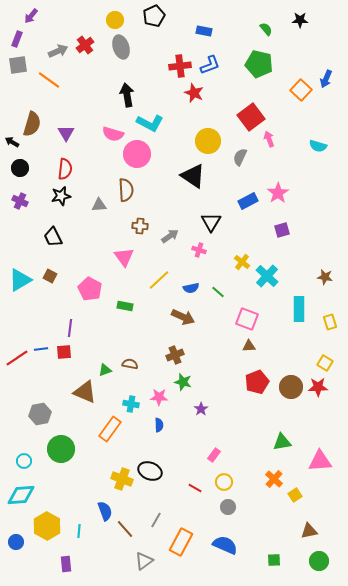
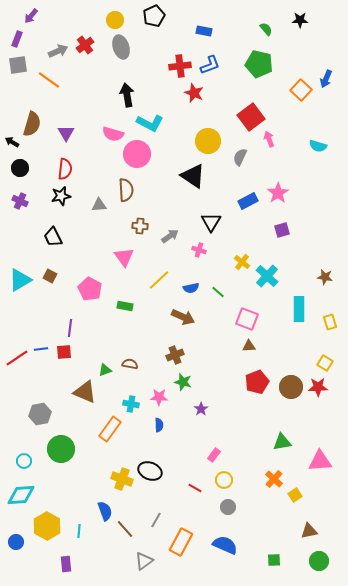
yellow circle at (224, 482): moved 2 px up
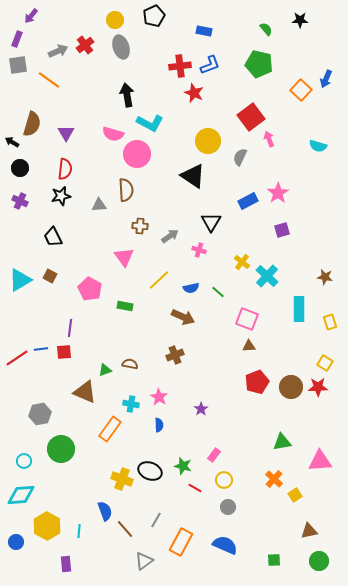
green star at (183, 382): moved 84 px down
pink star at (159, 397): rotated 30 degrees clockwise
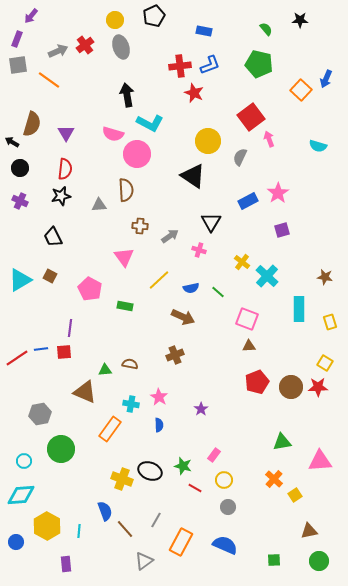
green triangle at (105, 370): rotated 16 degrees clockwise
